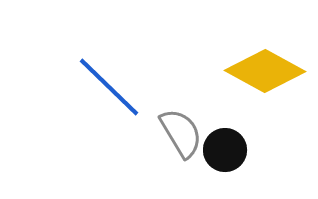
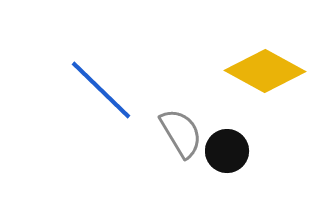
blue line: moved 8 px left, 3 px down
black circle: moved 2 px right, 1 px down
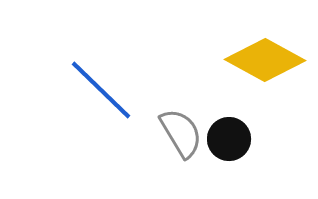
yellow diamond: moved 11 px up
black circle: moved 2 px right, 12 px up
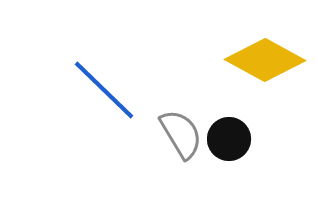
blue line: moved 3 px right
gray semicircle: moved 1 px down
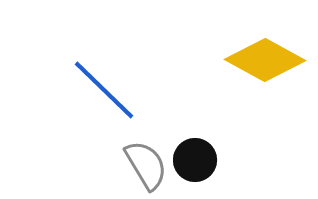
gray semicircle: moved 35 px left, 31 px down
black circle: moved 34 px left, 21 px down
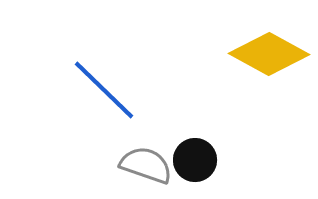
yellow diamond: moved 4 px right, 6 px up
gray semicircle: rotated 40 degrees counterclockwise
